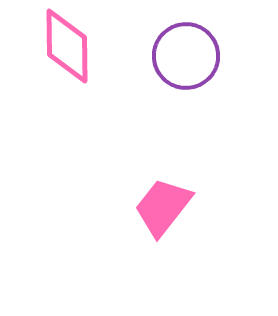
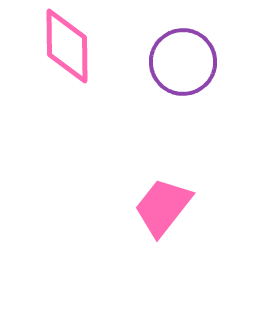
purple circle: moved 3 px left, 6 px down
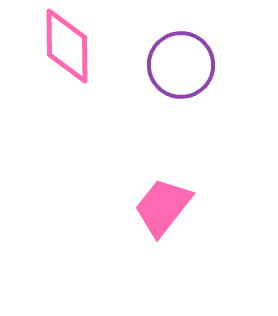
purple circle: moved 2 px left, 3 px down
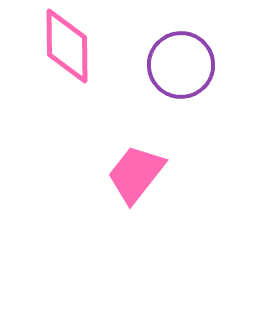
pink trapezoid: moved 27 px left, 33 px up
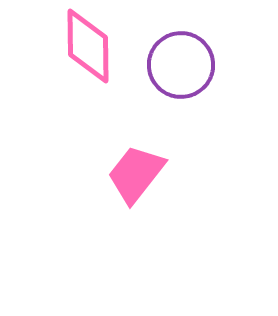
pink diamond: moved 21 px right
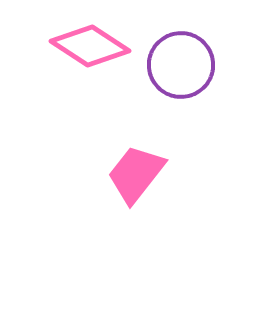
pink diamond: moved 2 px right; rotated 56 degrees counterclockwise
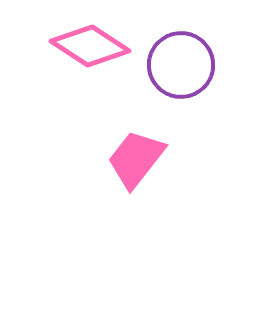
pink trapezoid: moved 15 px up
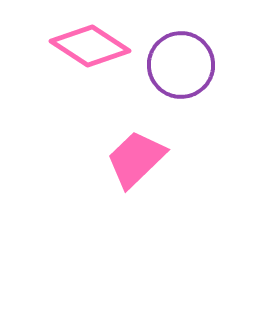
pink trapezoid: rotated 8 degrees clockwise
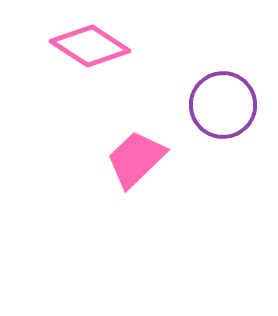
purple circle: moved 42 px right, 40 px down
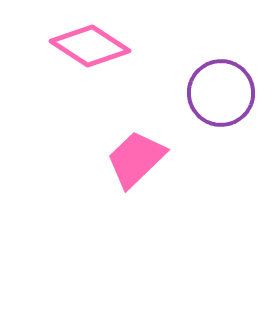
purple circle: moved 2 px left, 12 px up
